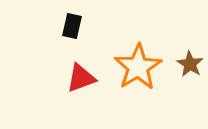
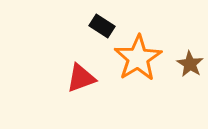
black rectangle: moved 30 px right; rotated 70 degrees counterclockwise
orange star: moved 9 px up
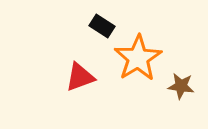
brown star: moved 9 px left, 22 px down; rotated 24 degrees counterclockwise
red triangle: moved 1 px left, 1 px up
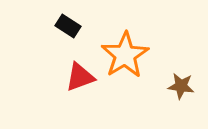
black rectangle: moved 34 px left
orange star: moved 13 px left, 3 px up
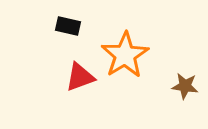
black rectangle: rotated 20 degrees counterclockwise
brown star: moved 4 px right
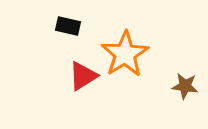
orange star: moved 1 px up
red triangle: moved 3 px right, 1 px up; rotated 12 degrees counterclockwise
